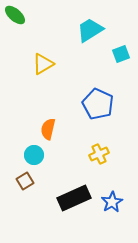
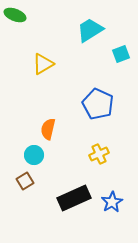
green ellipse: rotated 20 degrees counterclockwise
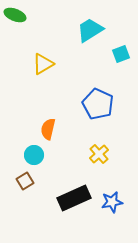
yellow cross: rotated 18 degrees counterclockwise
blue star: rotated 20 degrees clockwise
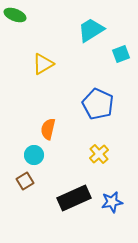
cyan trapezoid: moved 1 px right
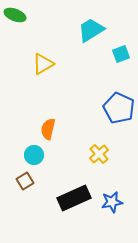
blue pentagon: moved 21 px right, 4 px down
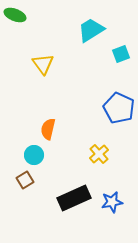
yellow triangle: rotated 35 degrees counterclockwise
brown square: moved 1 px up
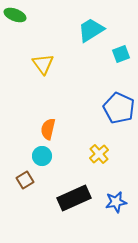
cyan circle: moved 8 px right, 1 px down
blue star: moved 4 px right
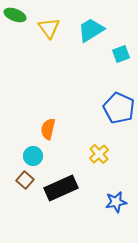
yellow triangle: moved 6 px right, 36 px up
cyan circle: moved 9 px left
brown square: rotated 18 degrees counterclockwise
black rectangle: moved 13 px left, 10 px up
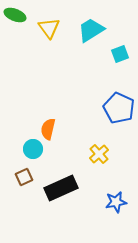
cyan square: moved 1 px left
cyan circle: moved 7 px up
brown square: moved 1 px left, 3 px up; rotated 24 degrees clockwise
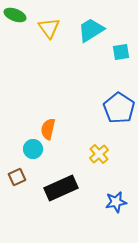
cyan square: moved 1 px right, 2 px up; rotated 12 degrees clockwise
blue pentagon: rotated 8 degrees clockwise
brown square: moved 7 px left
